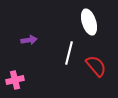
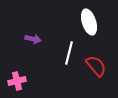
purple arrow: moved 4 px right, 1 px up; rotated 21 degrees clockwise
pink cross: moved 2 px right, 1 px down
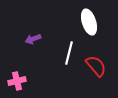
purple arrow: rotated 147 degrees clockwise
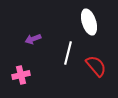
white line: moved 1 px left
pink cross: moved 4 px right, 6 px up
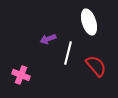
purple arrow: moved 15 px right
pink cross: rotated 36 degrees clockwise
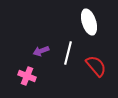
purple arrow: moved 7 px left, 12 px down
pink cross: moved 6 px right, 1 px down
